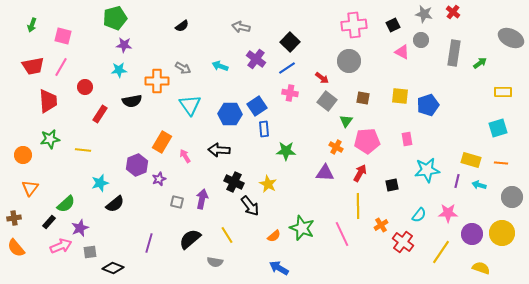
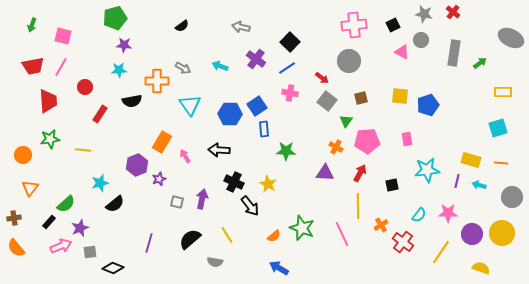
brown square at (363, 98): moved 2 px left; rotated 24 degrees counterclockwise
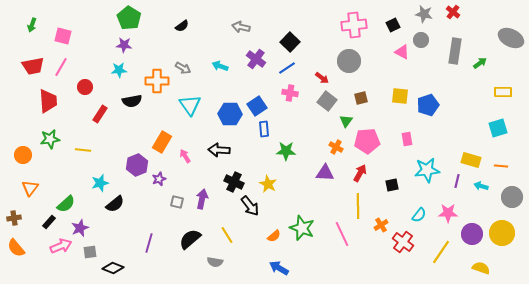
green pentagon at (115, 18): moved 14 px right; rotated 25 degrees counterclockwise
gray rectangle at (454, 53): moved 1 px right, 2 px up
orange line at (501, 163): moved 3 px down
cyan arrow at (479, 185): moved 2 px right, 1 px down
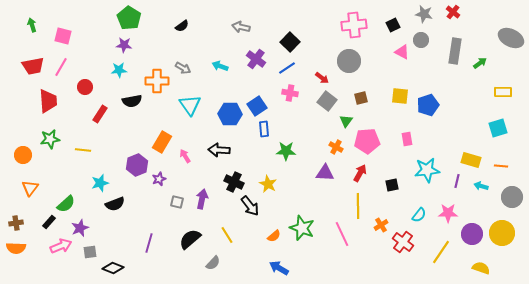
green arrow at (32, 25): rotated 144 degrees clockwise
black semicircle at (115, 204): rotated 18 degrees clockwise
brown cross at (14, 218): moved 2 px right, 5 px down
orange semicircle at (16, 248): rotated 48 degrees counterclockwise
gray semicircle at (215, 262): moved 2 px left, 1 px down; rotated 56 degrees counterclockwise
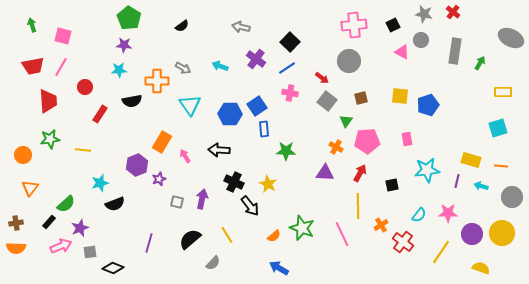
green arrow at (480, 63): rotated 24 degrees counterclockwise
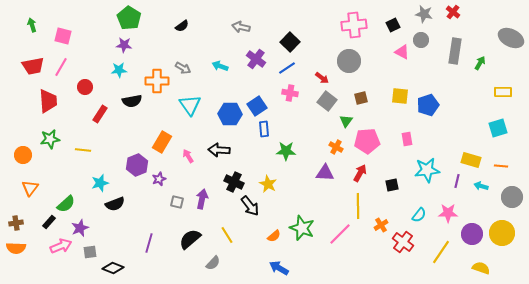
pink arrow at (185, 156): moved 3 px right
pink line at (342, 234): moved 2 px left; rotated 70 degrees clockwise
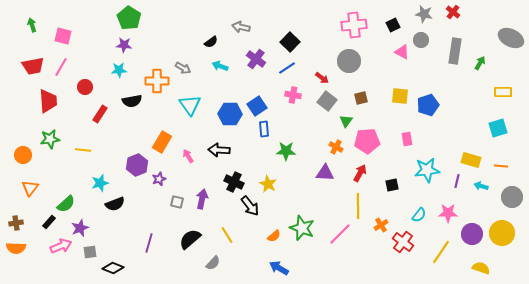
black semicircle at (182, 26): moved 29 px right, 16 px down
pink cross at (290, 93): moved 3 px right, 2 px down
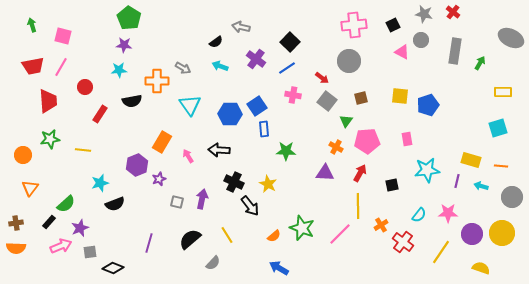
black semicircle at (211, 42): moved 5 px right
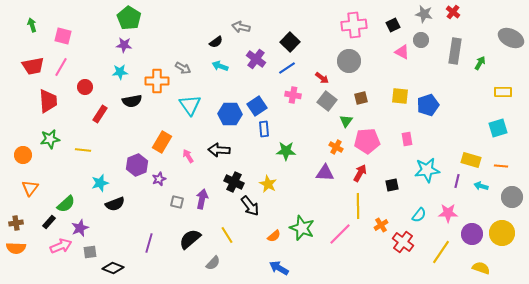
cyan star at (119, 70): moved 1 px right, 2 px down
